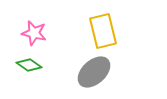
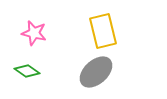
green diamond: moved 2 px left, 6 px down
gray ellipse: moved 2 px right
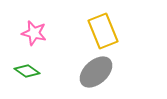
yellow rectangle: rotated 8 degrees counterclockwise
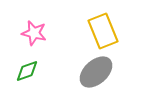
green diamond: rotated 55 degrees counterclockwise
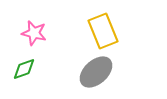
green diamond: moved 3 px left, 2 px up
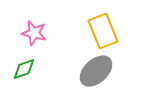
gray ellipse: moved 1 px up
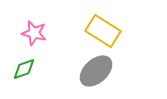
yellow rectangle: rotated 36 degrees counterclockwise
